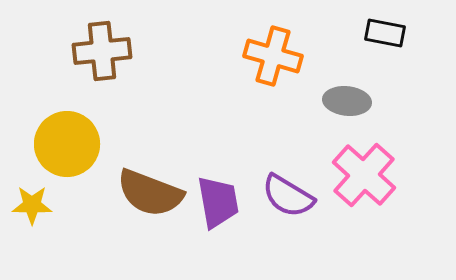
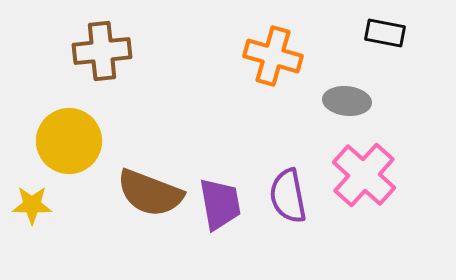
yellow circle: moved 2 px right, 3 px up
purple semicircle: rotated 48 degrees clockwise
purple trapezoid: moved 2 px right, 2 px down
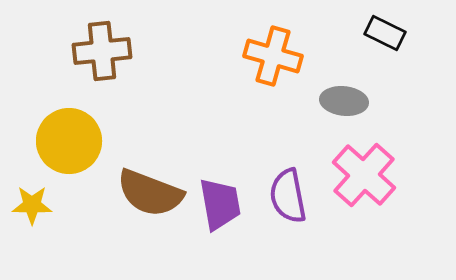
black rectangle: rotated 15 degrees clockwise
gray ellipse: moved 3 px left
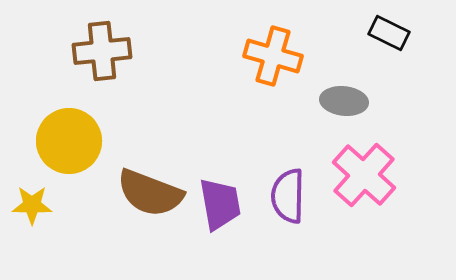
black rectangle: moved 4 px right
purple semicircle: rotated 12 degrees clockwise
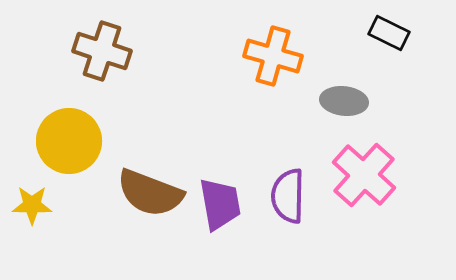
brown cross: rotated 24 degrees clockwise
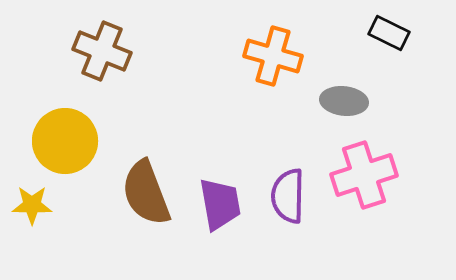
brown cross: rotated 4 degrees clockwise
yellow circle: moved 4 px left
pink cross: rotated 30 degrees clockwise
brown semicircle: moved 4 px left; rotated 48 degrees clockwise
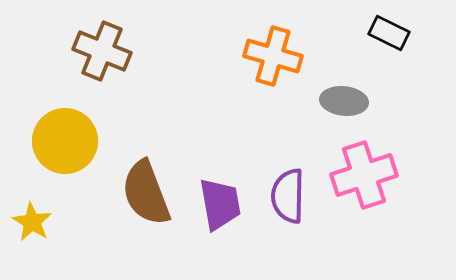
yellow star: moved 17 px down; rotated 30 degrees clockwise
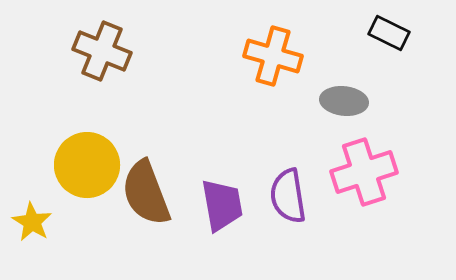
yellow circle: moved 22 px right, 24 px down
pink cross: moved 3 px up
purple semicircle: rotated 10 degrees counterclockwise
purple trapezoid: moved 2 px right, 1 px down
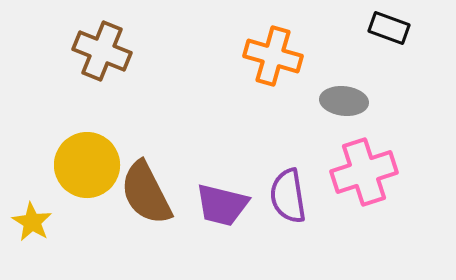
black rectangle: moved 5 px up; rotated 6 degrees counterclockwise
brown semicircle: rotated 6 degrees counterclockwise
purple trapezoid: rotated 114 degrees clockwise
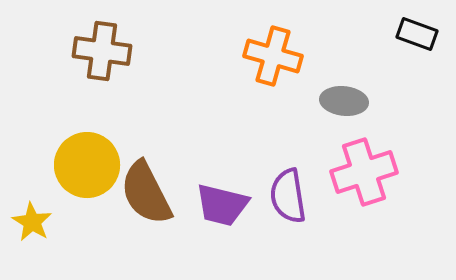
black rectangle: moved 28 px right, 6 px down
brown cross: rotated 14 degrees counterclockwise
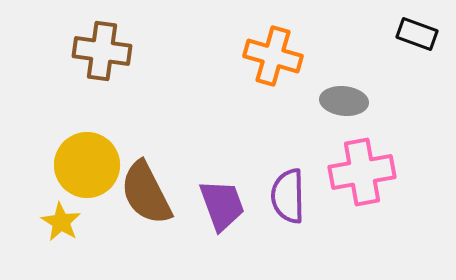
pink cross: moved 2 px left; rotated 8 degrees clockwise
purple semicircle: rotated 8 degrees clockwise
purple trapezoid: rotated 124 degrees counterclockwise
yellow star: moved 29 px right
